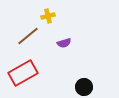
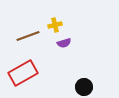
yellow cross: moved 7 px right, 9 px down
brown line: rotated 20 degrees clockwise
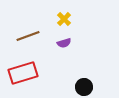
yellow cross: moved 9 px right, 6 px up; rotated 32 degrees counterclockwise
red rectangle: rotated 12 degrees clockwise
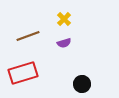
black circle: moved 2 px left, 3 px up
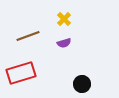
red rectangle: moved 2 px left
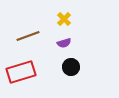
red rectangle: moved 1 px up
black circle: moved 11 px left, 17 px up
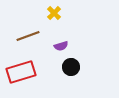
yellow cross: moved 10 px left, 6 px up
purple semicircle: moved 3 px left, 3 px down
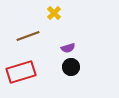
purple semicircle: moved 7 px right, 2 px down
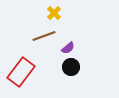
brown line: moved 16 px right
purple semicircle: rotated 24 degrees counterclockwise
red rectangle: rotated 36 degrees counterclockwise
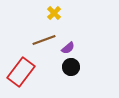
brown line: moved 4 px down
